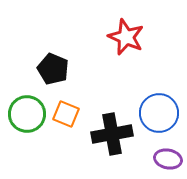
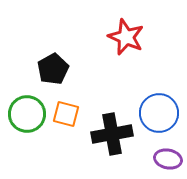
black pentagon: rotated 20 degrees clockwise
orange square: rotated 8 degrees counterclockwise
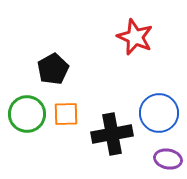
red star: moved 9 px right
orange square: rotated 16 degrees counterclockwise
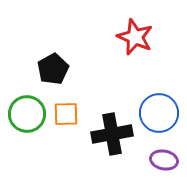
purple ellipse: moved 4 px left, 1 px down
